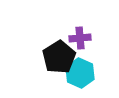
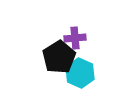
purple cross: moved 5 px left
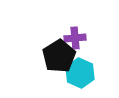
black pentagon: moved 1 px up
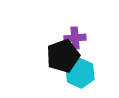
black pentagon: moved 4 px right; rotated 12 degrees clockwise
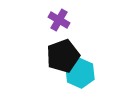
purple cross: moved 16 px left, 18 px up; rotated 35 degrees clockwise
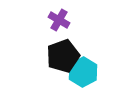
cyan hexagon: moved 3 px right, 1 px up; rotated 8 degrees clockwise
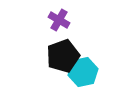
cyan hexagon: rotated 16 degrees clockwise
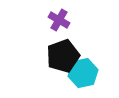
cyan hexagon: moved 1 px down
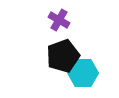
cyan hexagon: rotated 12 degrees clockwise
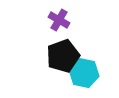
cyan hexagon: moved 1 px right; rotated 12 degrees clockwise
